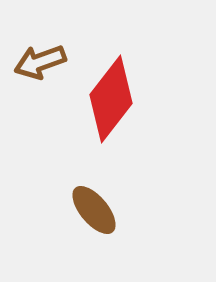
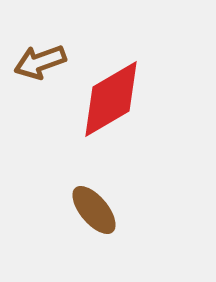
red diamond: rotated 22 degrees clockwise
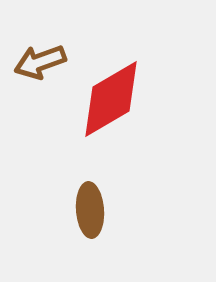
brown ellipse: moved 4 px left; rotated 36 degrees clockwise
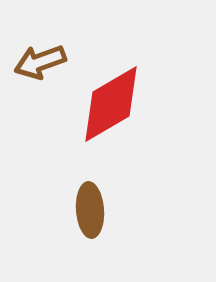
red diamond: moved 5 px down
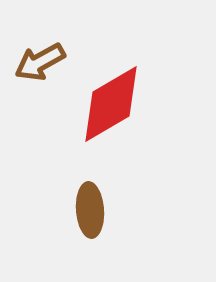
brown arrow: rotated 9 degrees counterclockwise
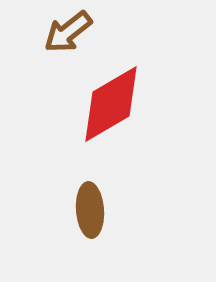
brown arrow: moved 28 px right, 30 px up; rotated 9 degrees counterclockwise
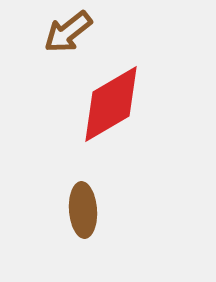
brown ellipse: moved 7 px left
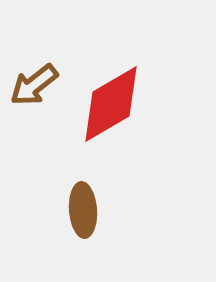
brown arrow: moved 34 px left, 53 px down
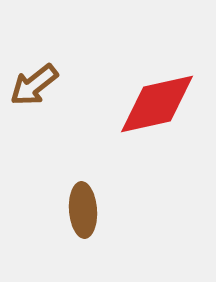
red diamond: moved 46 px right; rotated 18 degrees clockwise
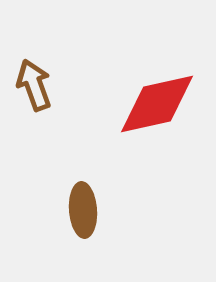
brown arrow: rotated 108 degrees clockwise
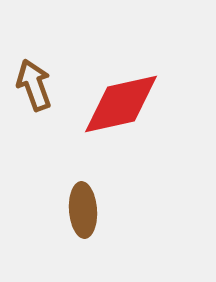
red diamond: moved 36 px left
